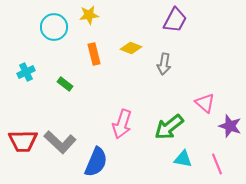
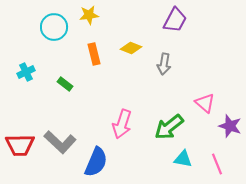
red trapezoid: moved 3 px left, 4 px down
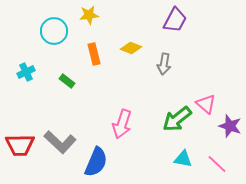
cyan circle: moved 4 px down
green rectangle: moved 2 px right, 3 px up
pink triangle: moved 1 px right, 1 px down
green arrow: moved 8 px right, 8 px up
pink line: rotated 25 degrees counterclockwise
